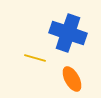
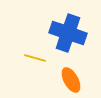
orange ellipse: moved 1 px left, 1 px down
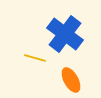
blue cross: moved 3 px left, 1 px down; rotated 18 degrees clockwise
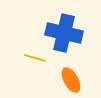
blue cross: moved 1 px left, 1 px up; rotated 24 degrees counterclockwise
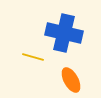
yellow line: moved 2 px left, 1 px up
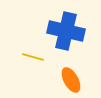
blue cross: moved 2 px right, 2 px up
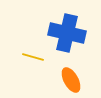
blue cross: moved 1 px right, 2 px down
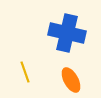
yellow line: moved 8 px left, 15 px down; rotated 55 degrees clockwise
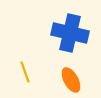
blue cross: moved 3 px right
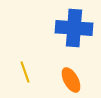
blue cross: moved 4 px right, 5 px up; rotated 9 degrees counterclockwise
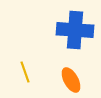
blue cross: moved 1 px right, 2 px down
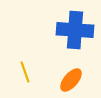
orange ellipse: rotated 70 degrees clockwise
